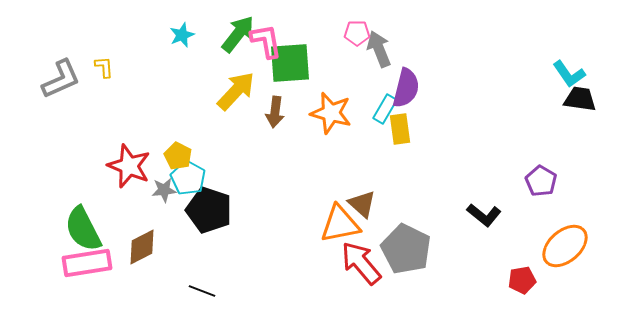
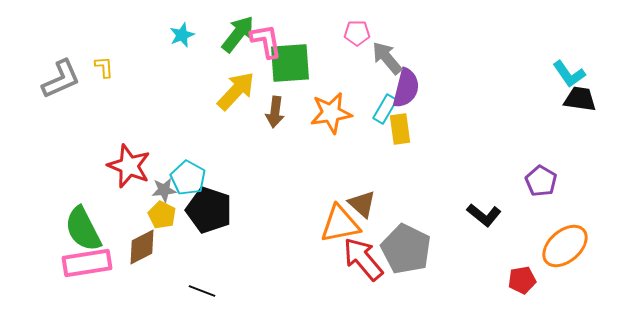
gray arrow: moved 8 px right, 9 px down; rotated 18 degrees counterclockwise
orange star: rotated 24 degrees counterclockwise
yellow pentagon: moved 16 px left, 59 px down
red arrow: moved 2 px right, 4 px up
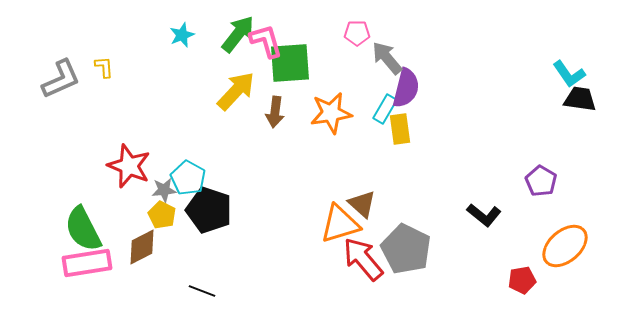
pink L-shape: rotated 6 degrees counterclockwise
orange triangle: rotated 6 degrees counterclockwise
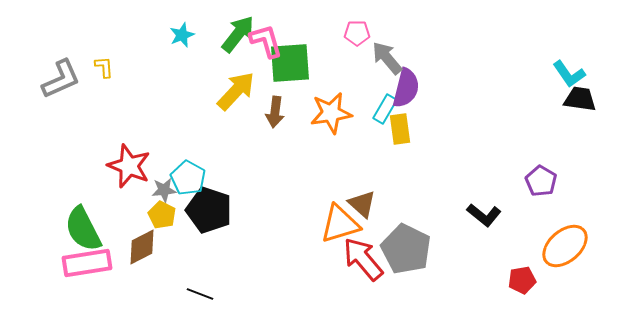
black line: moved 2 px left, 3 px down
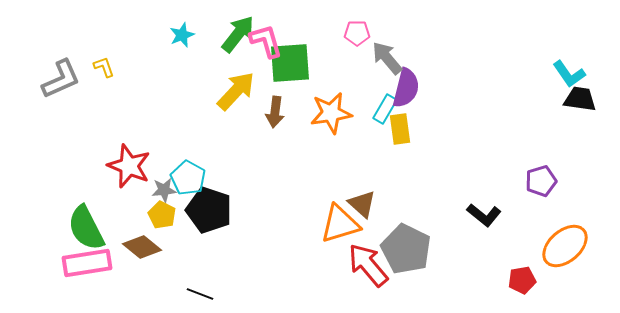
yellow L-shape: rotated 15 degrees counterclockwise
purple pentagon: rotated 24 degrees clockwise
green semicircle: moved 3 px right, 1 px up
brown diamond: rotated 66 degrees clockwise
red arrow: moved 5 px right, 6 px down
